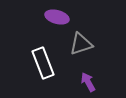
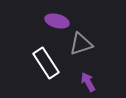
purple ellipse: moved 4 px down
white rectangle: moved 3 px right; rotated 12 degrees counterclockwise
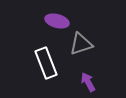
white rectangle: rotated 12 degrees clockwise
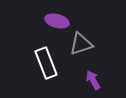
purple arrow: moved 5 px right, 2 px up
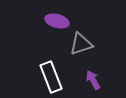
white rectangle: moved 5 px right, 14 px down
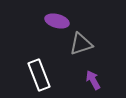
white rectangle: moved 12 px left, 2 px up
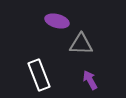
gray triangle: rotated 20 degrees clockwise
purple arrow: moved 3 px left
